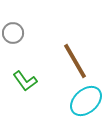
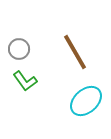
gray circle: moved 6 px right, 16 px down
brown line: moved 9 px up
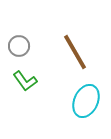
gray circle: moved 3 px up
cyan ellipse: rotated 24 degrees counterclockwise
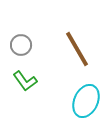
gray circle: moved 2 px right, 1 px up
brown line: moved 2 px right, 3 px up
